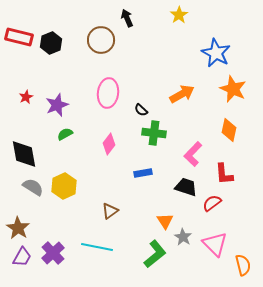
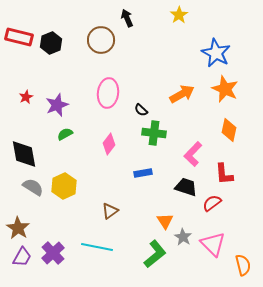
orange star: moved 8 px left
pink triangle: moved 2 px left
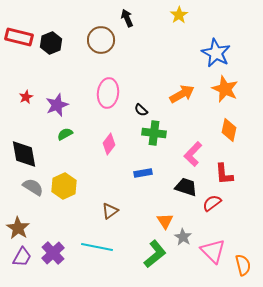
pink triangle: moved 7 px down
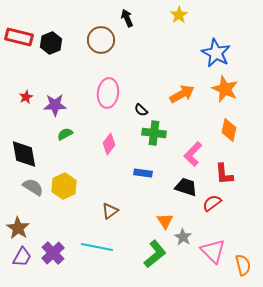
purple star: moved 2 px left; rotated 20 degrees clockwise
blue rectangle: rotated 18 degrees clockwise
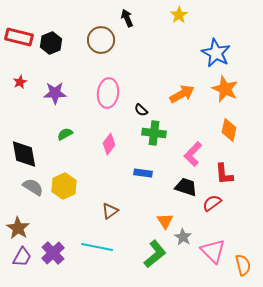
red star: moved 6 px left, 15 px up
purple star: moved 12 px up
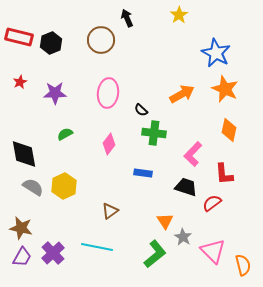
brown star: moved 3 px right; rotated 20 degrees counterclockwise
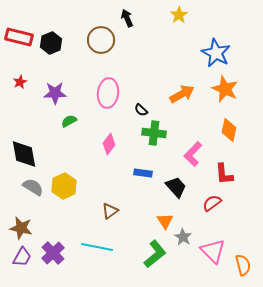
green semicircle: moved 4 px right, 13 px up
black trapezoid: moved 10 px left; rotated 30 degrees clockwise
